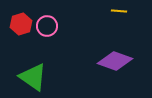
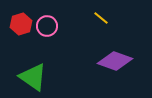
yellow line: moved 18 px left, 7 px down; rotated 35 degrees clockwise
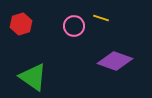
yellow line: rotated 21 degrees counterclockwise
pink circle: moved 27 px right
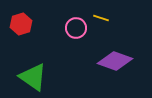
pink circle: moved 2 px right, 2 px down
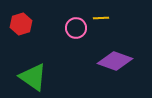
yellow line: rotated 21 degrees counterclockwise
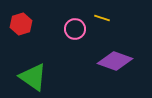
yellow line: moved 1 px right; rotated 21 degrees clockwise
pink circle: moved 1 px left, 1 px down
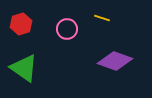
pink circle: moved 8 px left
green triangle: moved 9 px left, 9 px up
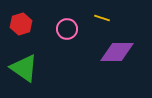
purple diamond: moved 2 px right, 9 px up; rotated 20 degrees counterclockwise
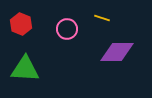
red hexagon: rotated 20 degrees counterclockwise
green triangle: moved 1 px right, 1 px down; rotated 32 degrees counterclockwise
